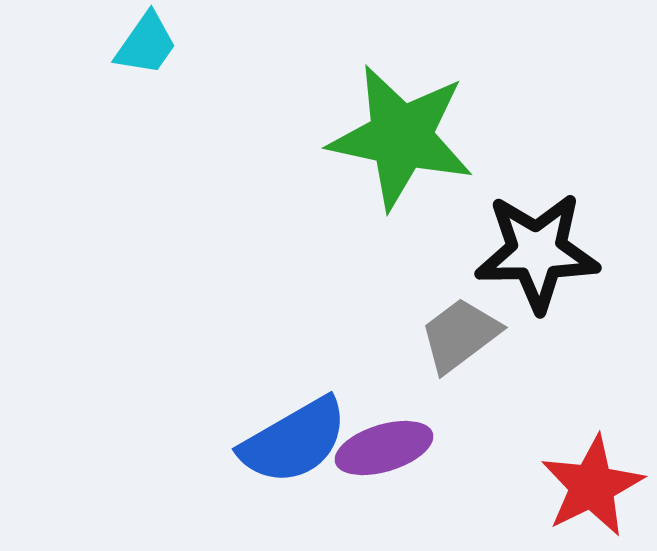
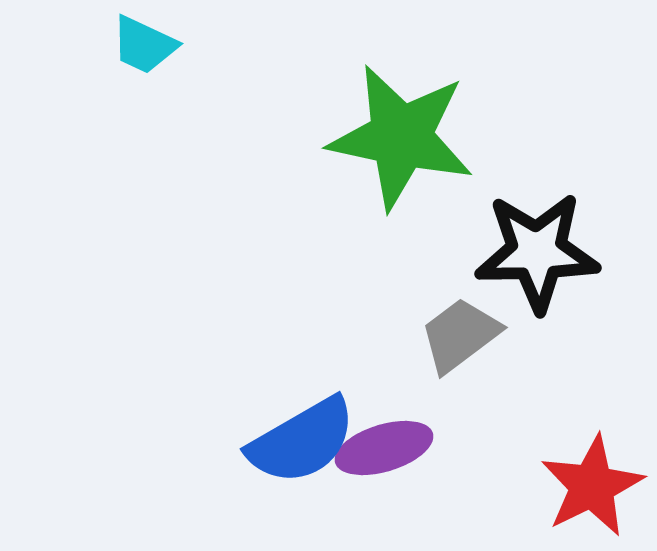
cyan trapezoid: moved 2 px left, 1 px down; rotated 80 degrees clockwise
blue semicircle: moved 8 px right
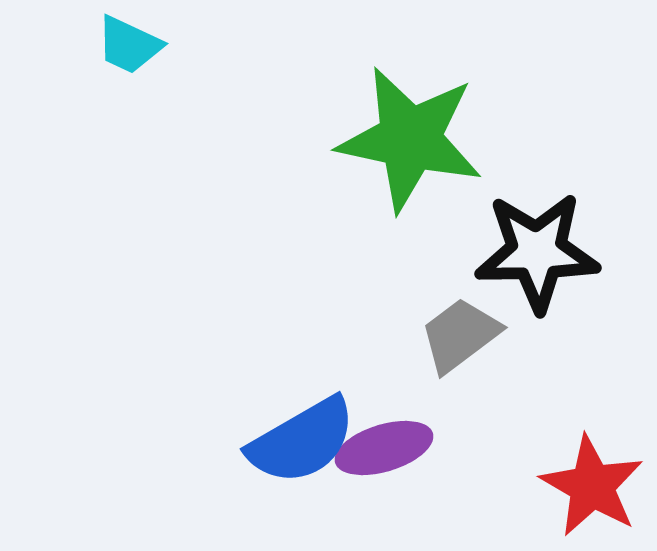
cyan trapezoid: moved 15 px left
green star: moved 9 px right, 2 px down
red star: rotated 16 degrees counterclockwise
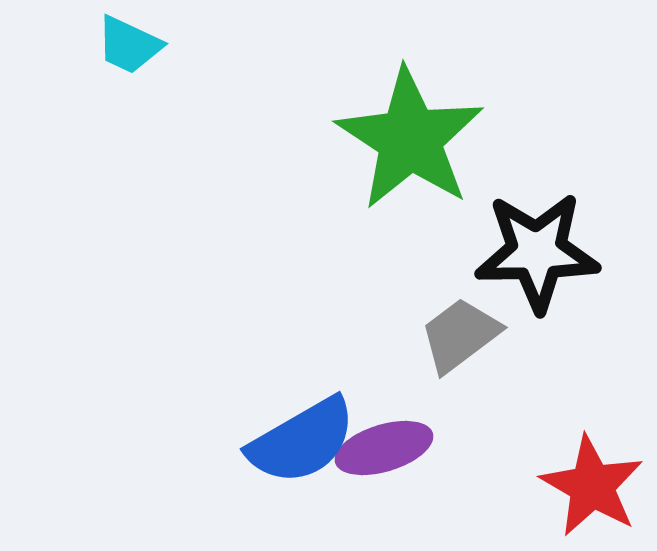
green star: rotated 21 degrees clockwise
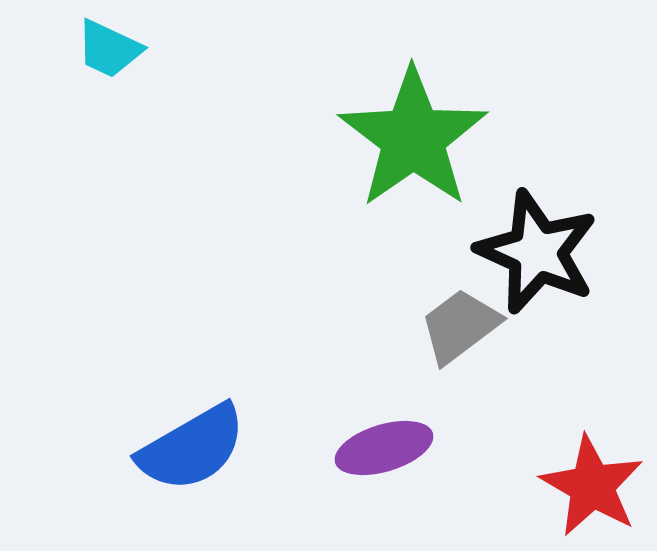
cyan trapezoid: moved 20 px left, 4 px down
green star: moved 3 px right, 1 px up; rotated 4 degrees clockwise
black star: rotated 25 degrees clockwise
gray trapezoid: moved 9 px up
blue semicircle: moved 110 px left, 7 px down
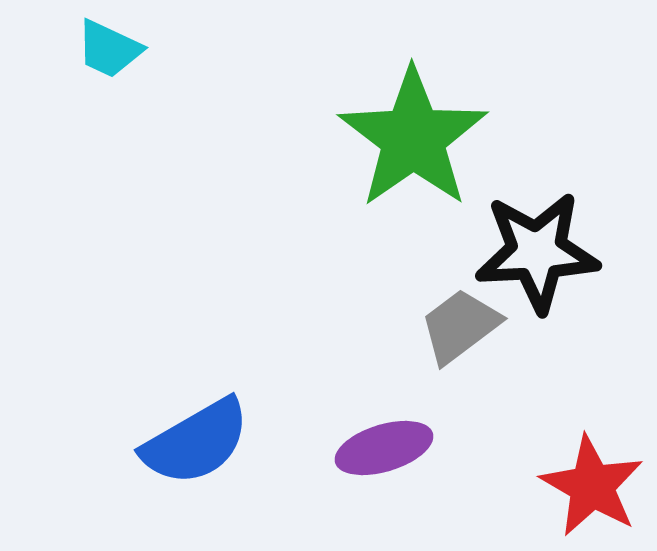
black star: rotated 27 degrees counterclockwise
blue semicircle: moved 4 px right, 6 px up
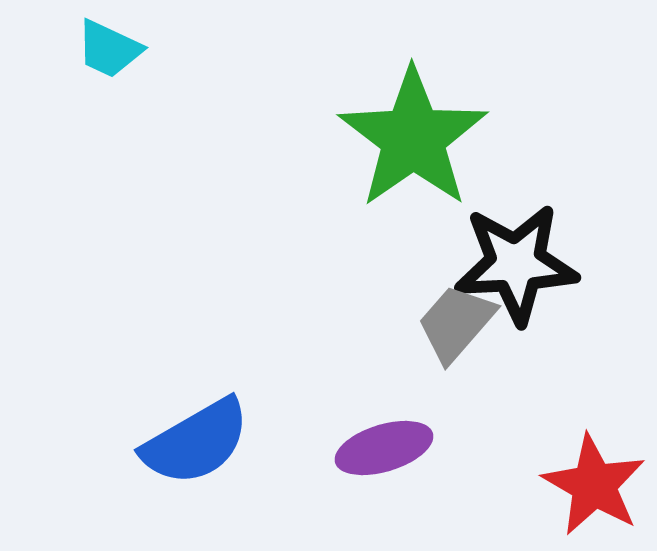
black star: moved 21 px left, 12 px down
gray trapezoid: moved 4 px left, 3 px up; rotated 12 degrees counterclockwise
red star: moved 2 px right, 1 px up
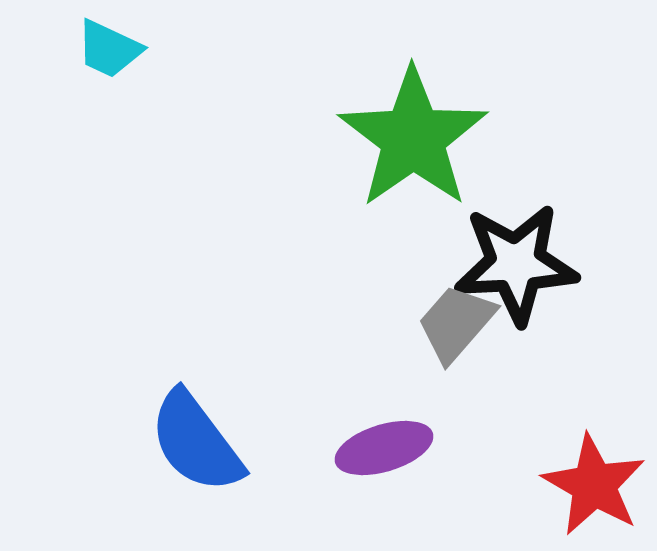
blue semicircle: rotated 83 degrees clockwise
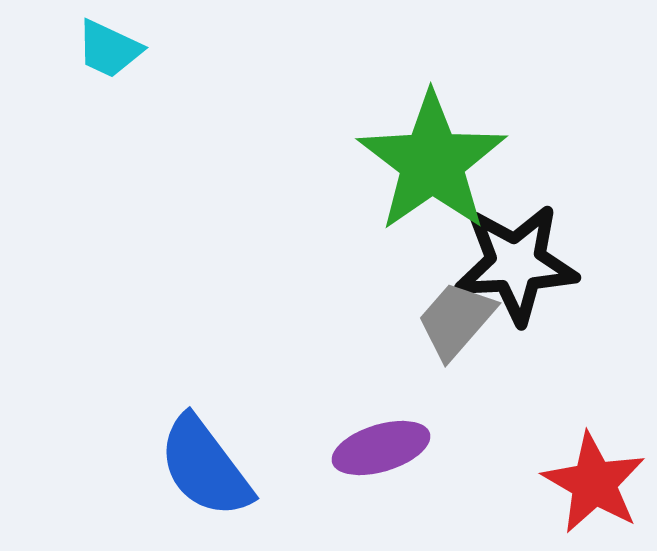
green star: moved 19 px right, 24 px down
gray trapezoid: moved 3 px up
blue semicircle: moved 9 px right, 25 px down
purple ellipse: moved 3 px left
red star: moved 2 px up
